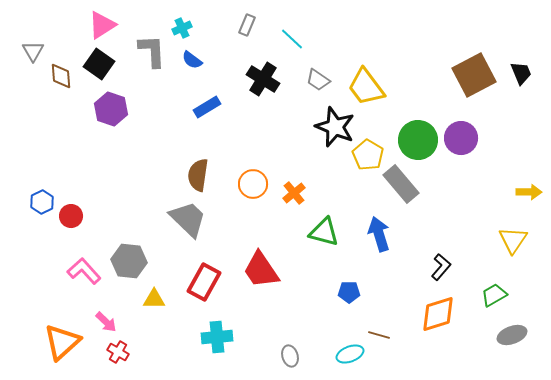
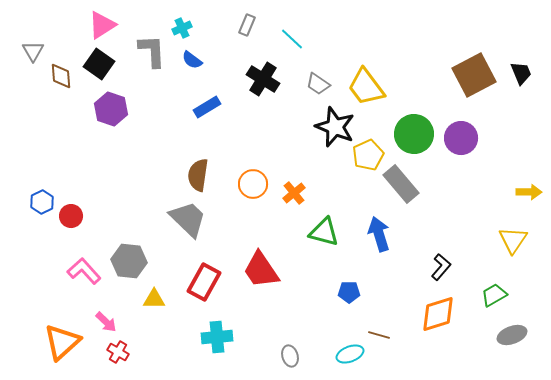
gray trapezoid at (318, 80): moved 4 px down
green circle at (418, 140): moved 4 px left, 6 px up
yellow pentagon at (368, 155): rotated 16 degrees clockwise
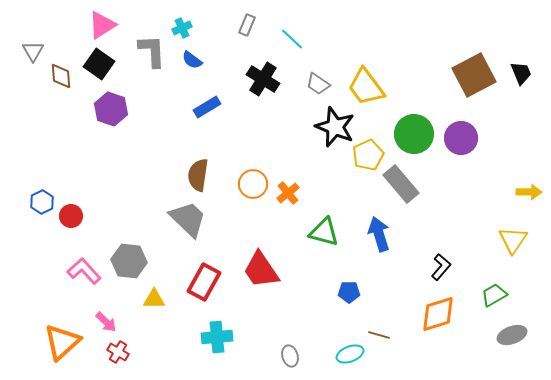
orange cross at (294, 193): moved 6 px left
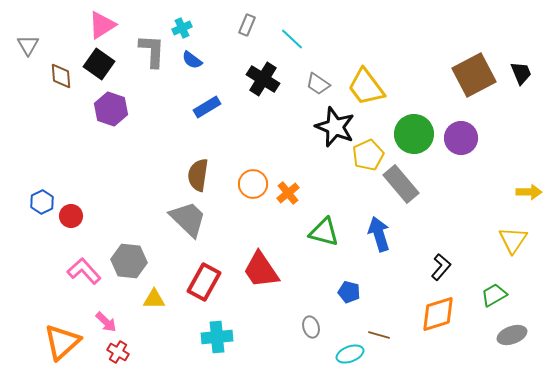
gray triangle at (33, 51): moved 5 px left, 6 px up
gray L-shape at (152, 51): rotated 6 degrees clockwise
blue pentagon at (349, 292): rotated 15 degrees clockwise
gray ellipse at (290, 356): moved 21 px right, 29 px up
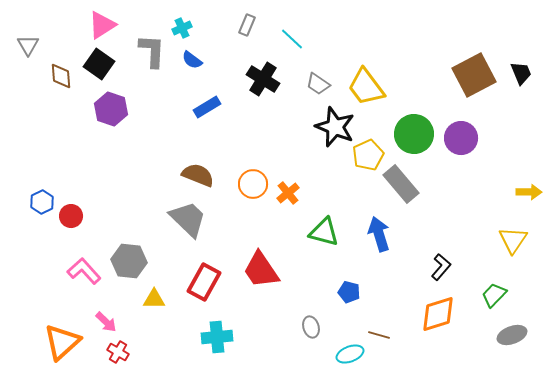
brown semicircle at (198, 175): rotated 104 degrees clockwise
green trapezoid at (494, 295): rotated 16 degrees counterclockwise
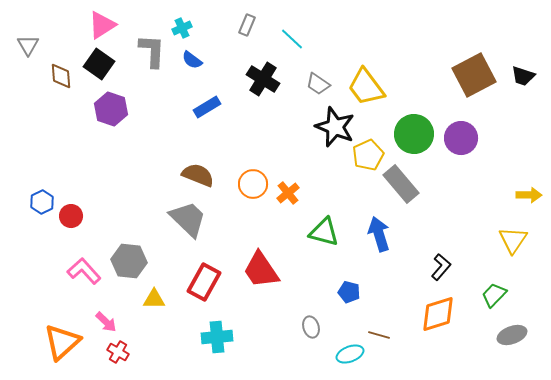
black trapezoid at (521, 73): moved 2 px right, 3 px down; rotated 130 degrees clockwise
yellow arrow at (529, 192): moved 3 px down
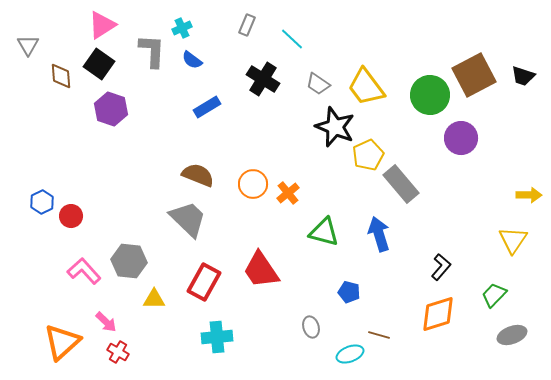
green circle at (414, 134): moved 16 px right, 39 px up
